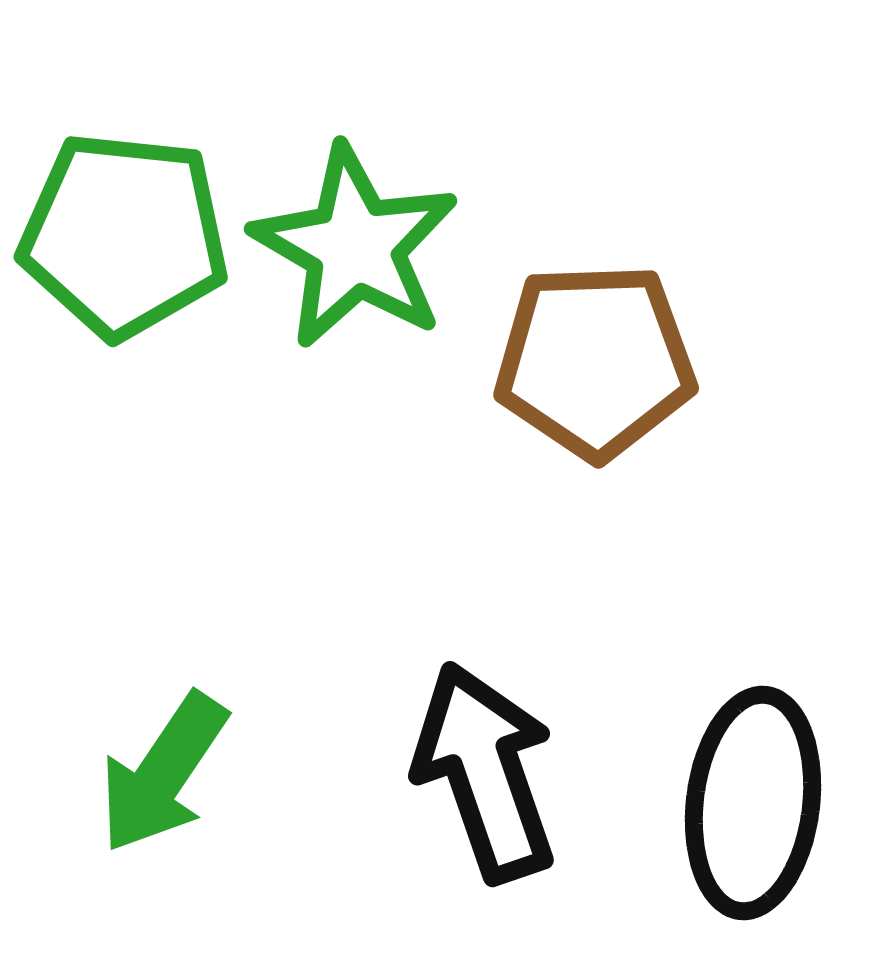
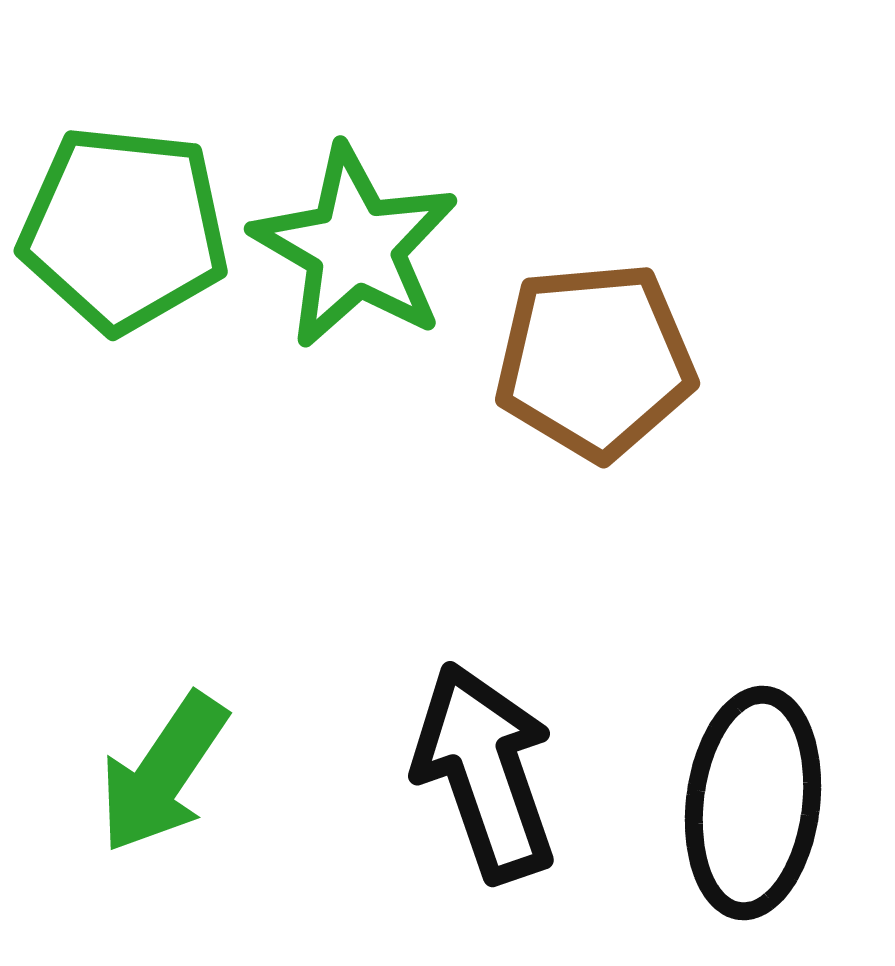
green pentagon: moved 6 px up
brown pentagon: rotated 3 degrees counterclockwise
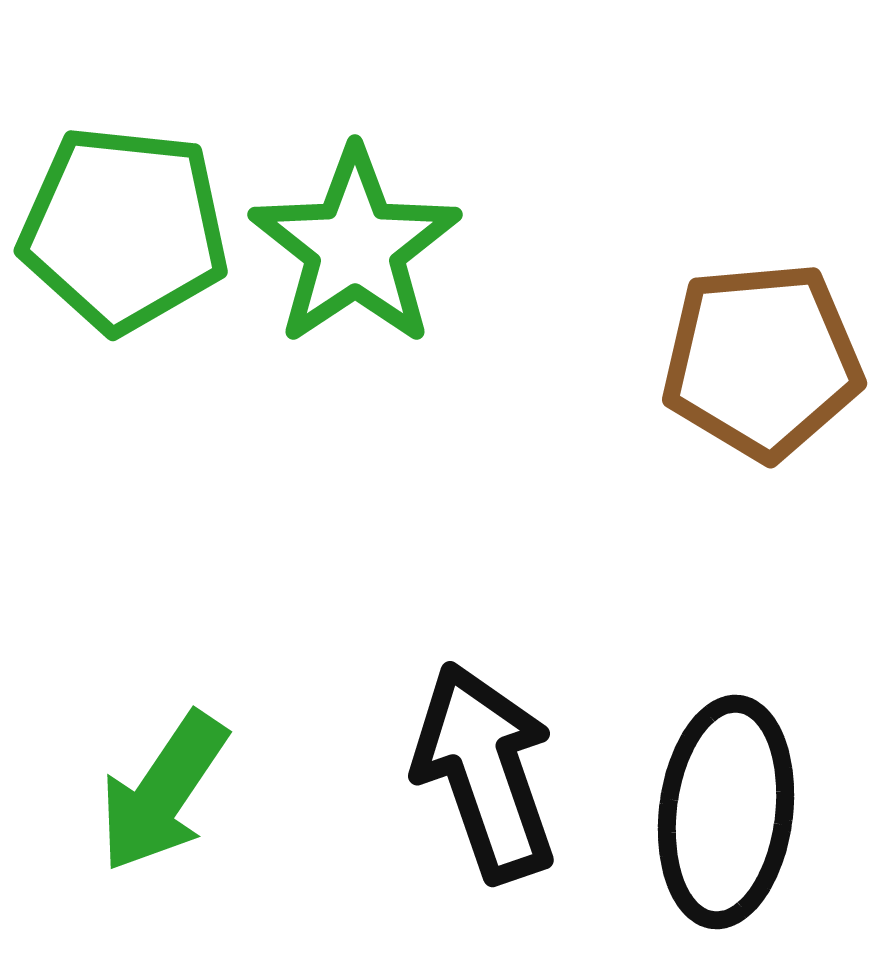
green star: rotated 8 degrees clockwise
brown pentagon: moved 167 px right
green arrow: moved 19 px down
black ellipse: moved 27 px left, 9 px down
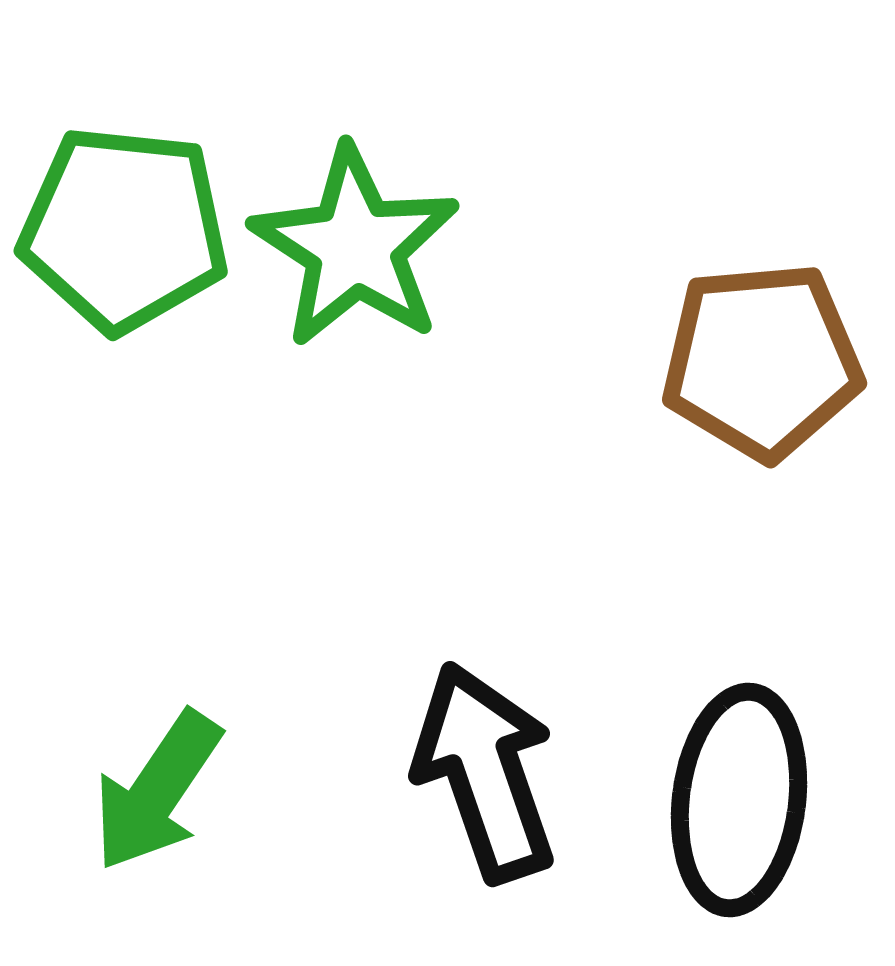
green star: rotated 5 degrees counterclockwise
green arrow: moved 6 px left, 1 px up
black ellipse: moved 13 px right, 12 px up
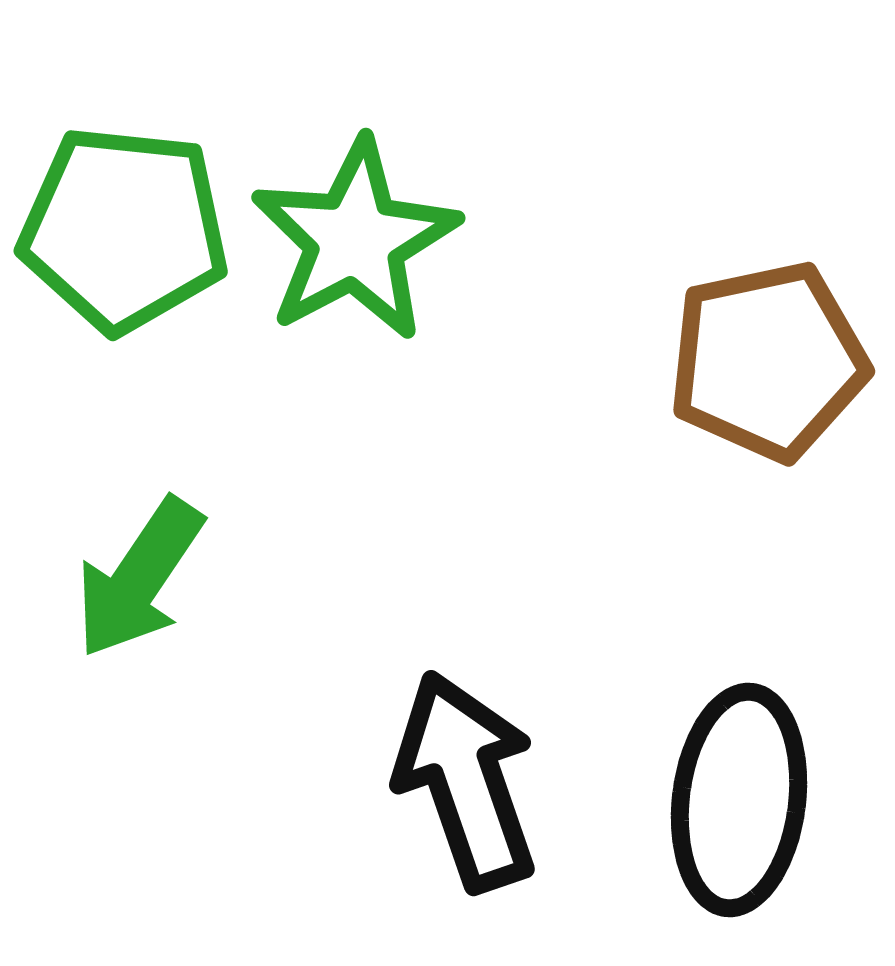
green star: moved 7 px up; rotated 11 degrees clockwise
brown pentagon: moved 6 px right; rotated 7 degrees counterclockwise
black arrow: moved 19 px left, 9 px down
green arrow: moved 18 px left, 213 px up
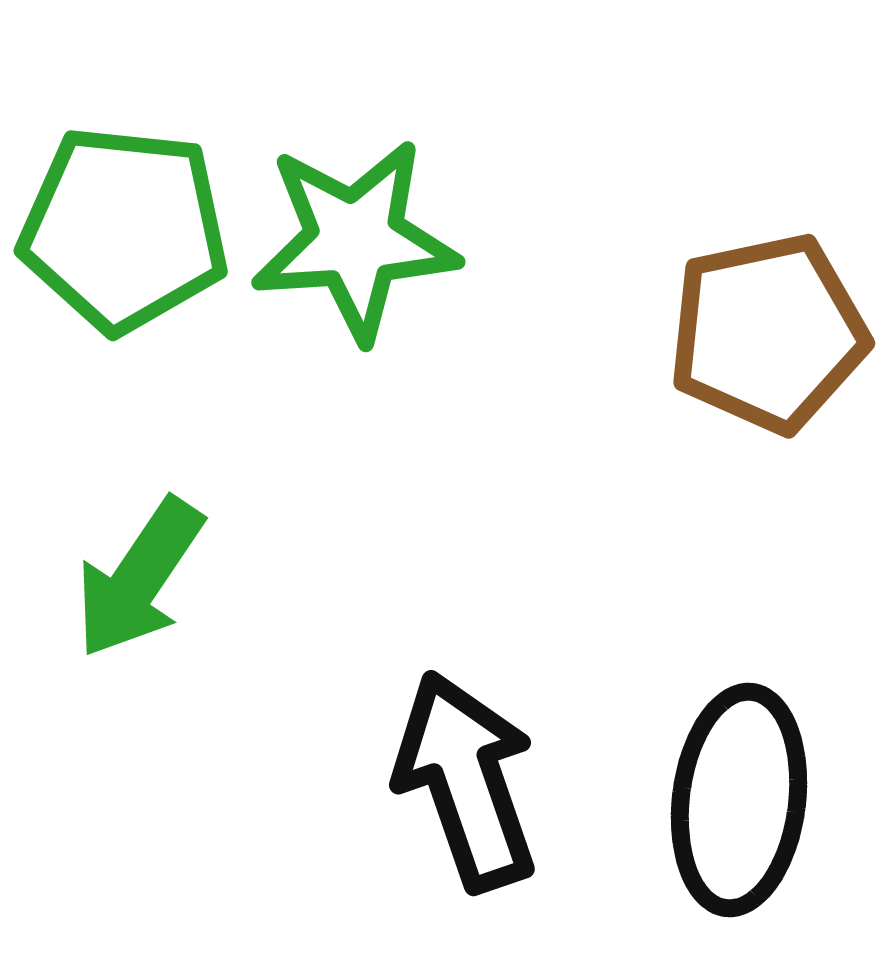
green star: rotated 24 degrees clockwise
brown pentagon: moved 28 px up
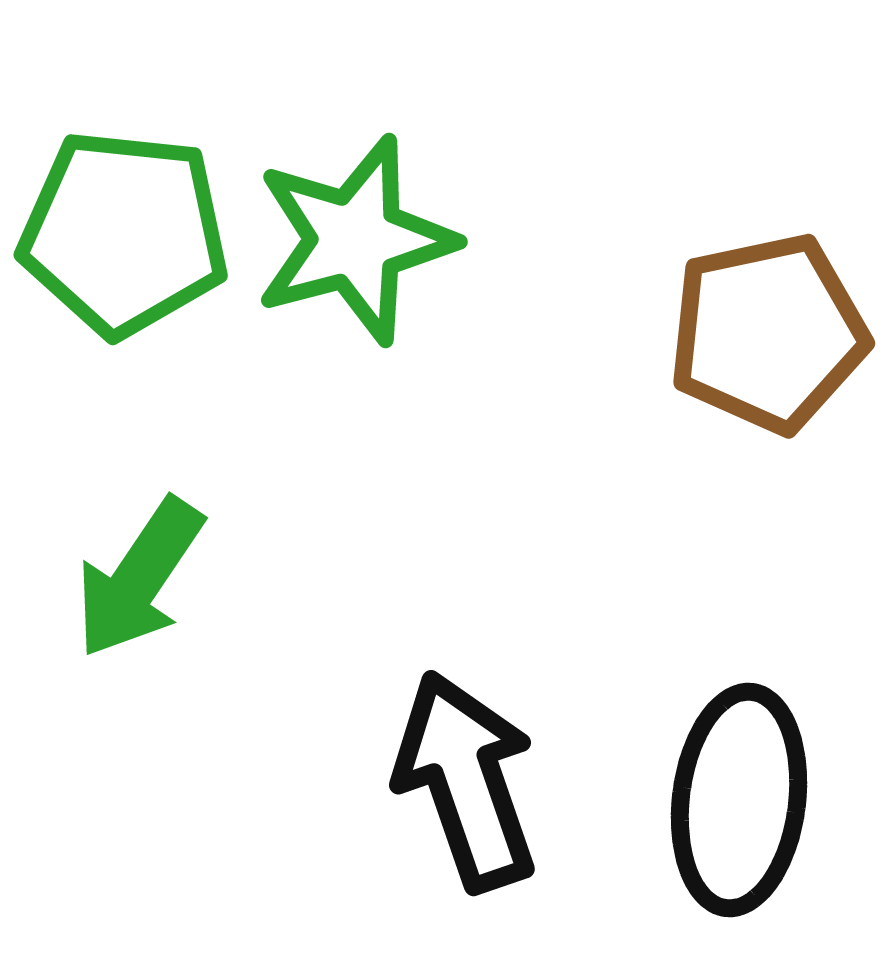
green pentagon: moved 4 px down
green star: rotated 11 degrees counterclockwise
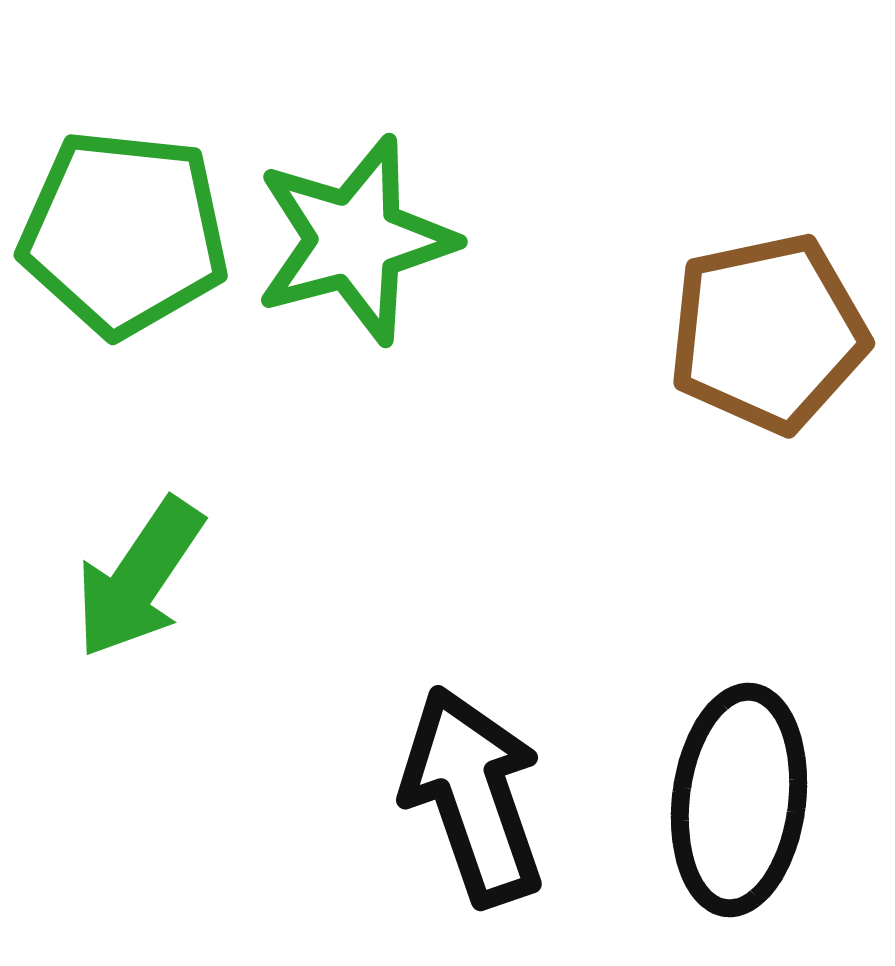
black arrow: moved 7 px right, 15 px down
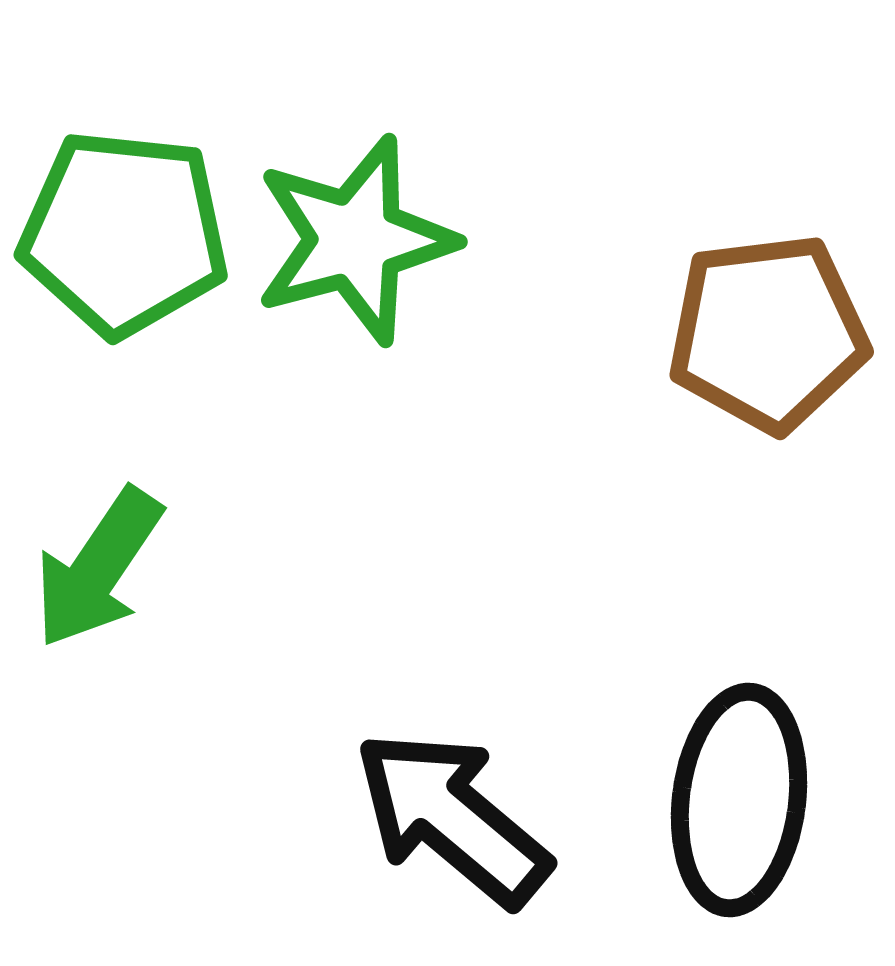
brown pentagon: rotated 5 degrees clockwise
green arrow: moved 41 px left, 10 px up
black arrow: moved 21 px left, 22 px down; rotated 31 degrees counterclockwise
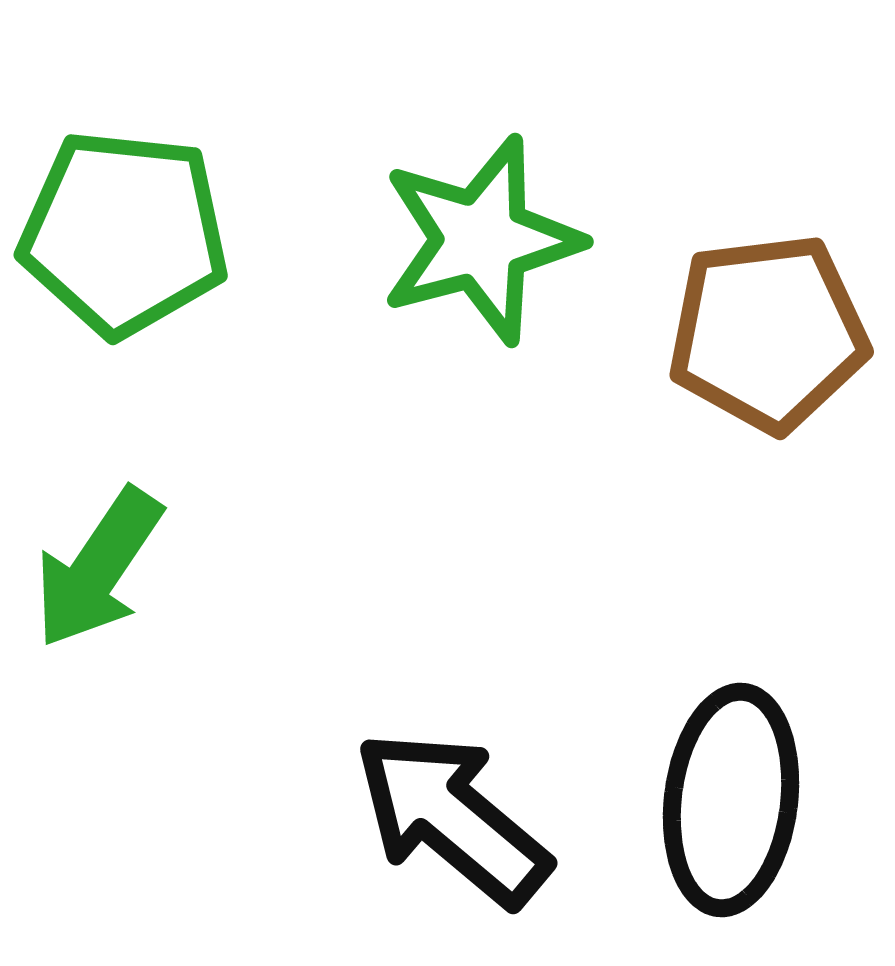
green star: moved 126 px right
black ellipse: moved 8 px left
